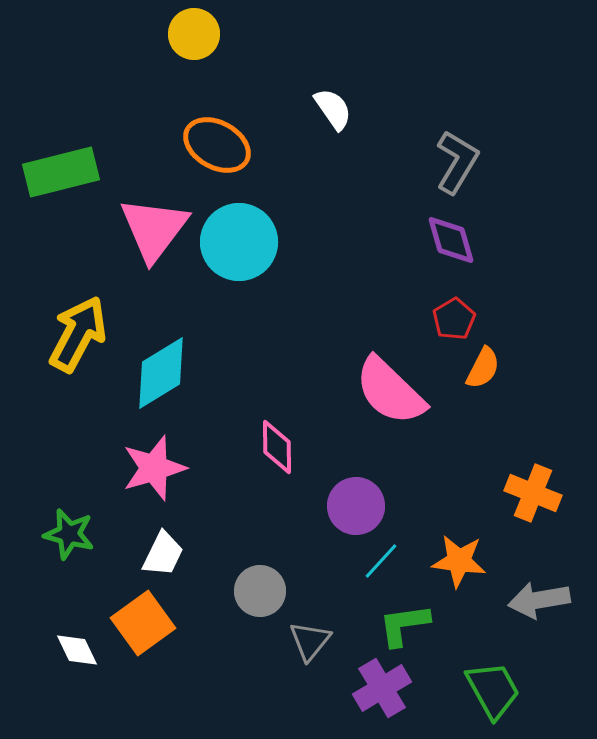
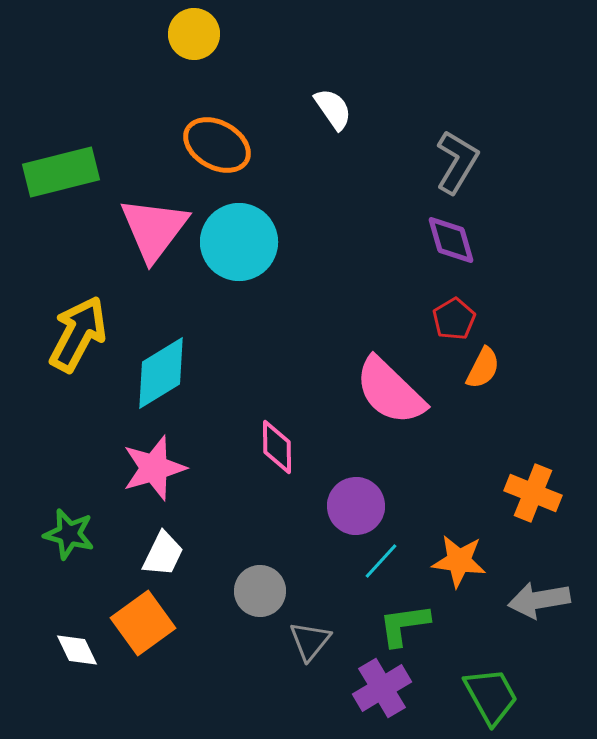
green trapezoid: moved 2 px left, 6 px down
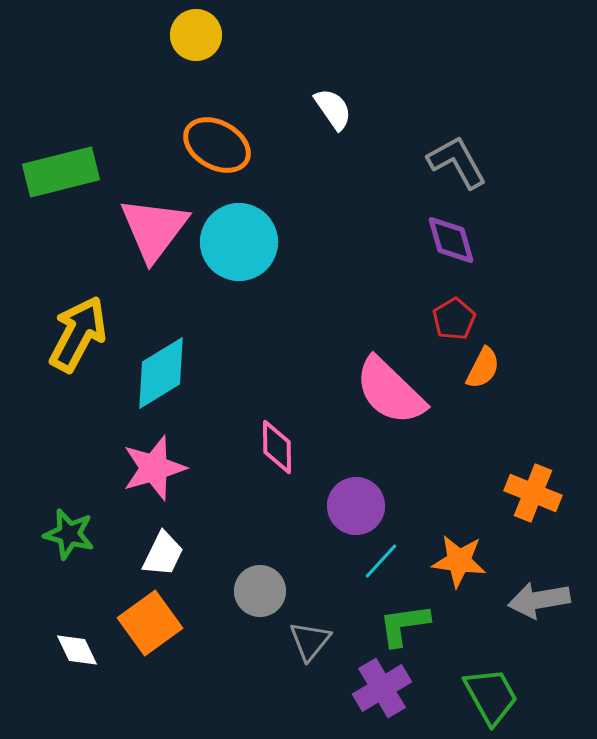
yellow circle: moved 2 px right, 1 px down
gray L-shape: rotated 60 degrees counterclockwise
orange square: moved 7 px right
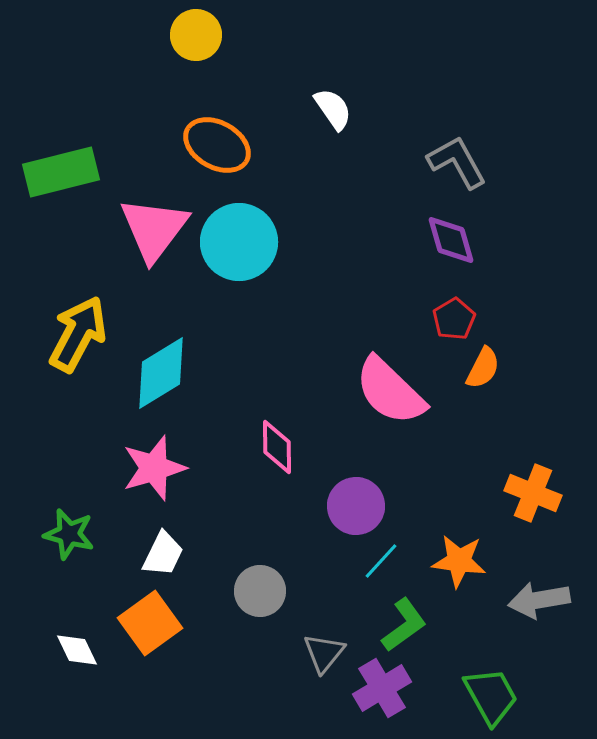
green L-shape: rotated 152 degrees clockwise
gray triangle: moved 14 px right, 12 px down
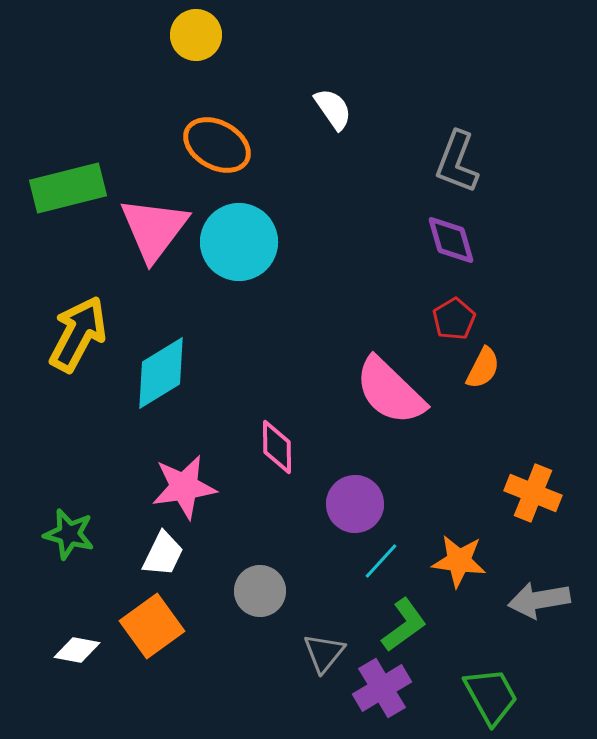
gray L-shape: rotated 130 degrees counterclockwise
green rectangle: moved 7 px right, 16 px down
pink star: moved 30 px right, 19 px down; rotated 8 degrees clockwise
purple circle: moved 1 px left, 2 px up
orange square: moved 2 px right, 3 px down
white diamond: rotated 54 degrees counterclockwise
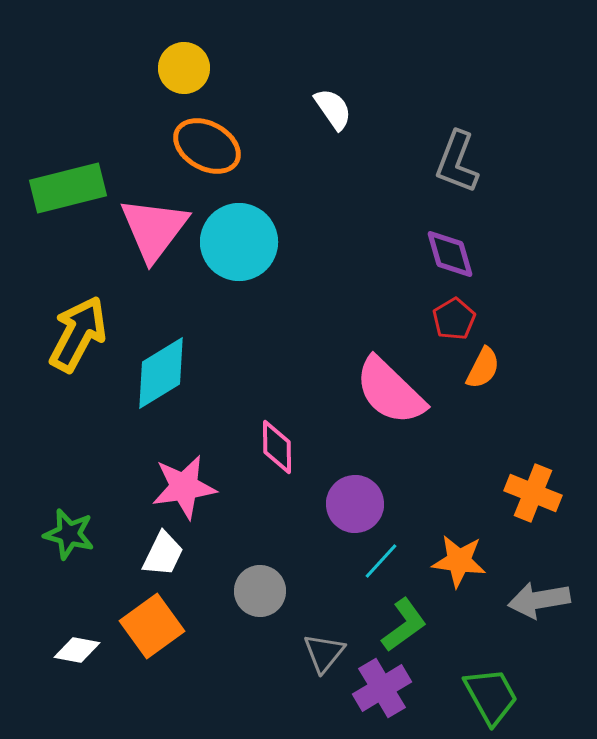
yellow circle: moved 12 px left, 33 px down
orange ellipse: moved 10 px left, 1 px down
purple diamond: moved 1 px left, 14 px down
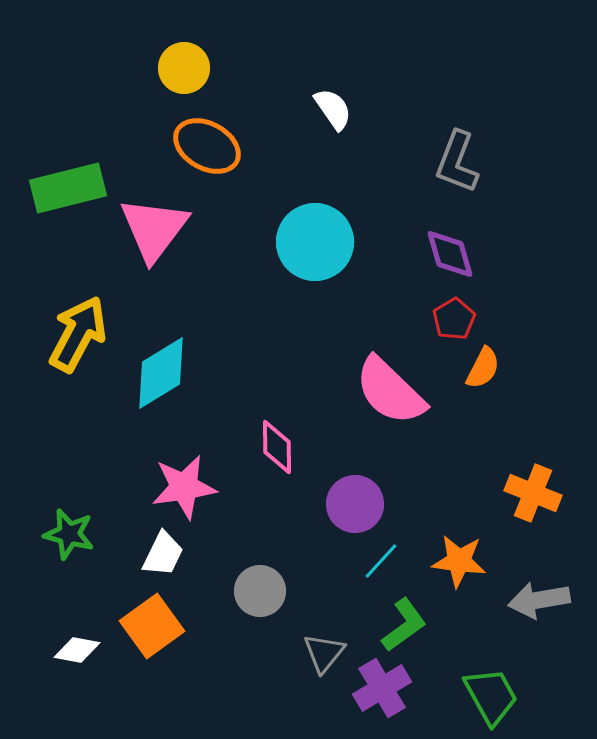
cyan circle: moved 76 px right
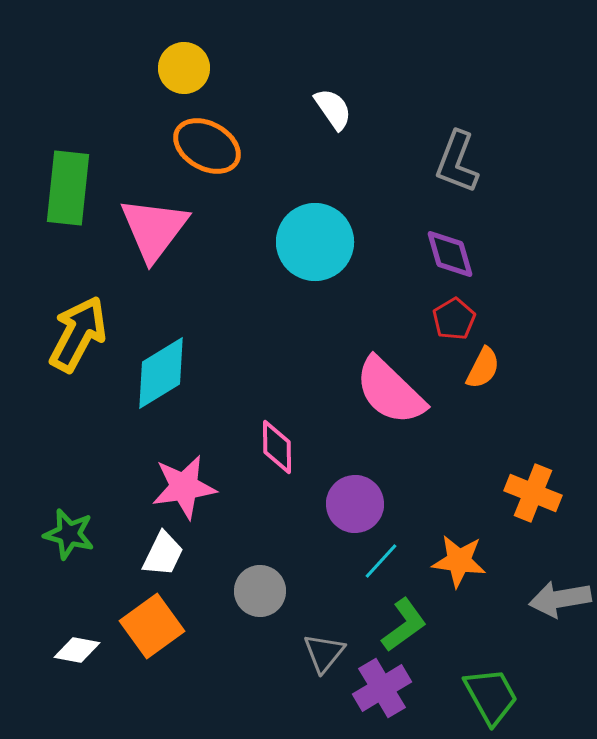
green rectangle: rotated 70 degrees counterclockwise
gray arrow: moved 21 px right, 1 px up
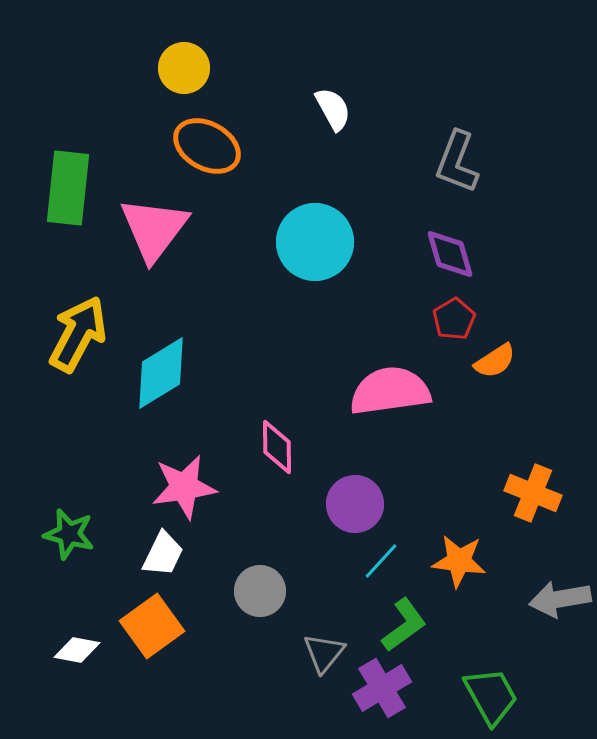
white semicircle: rotated 6 degrees clockwise
orange semicircle: moved 12 px right, 7 px up; rotated 30 degrees clockwise
pink semicircle: rotated 128 degrees clockwise
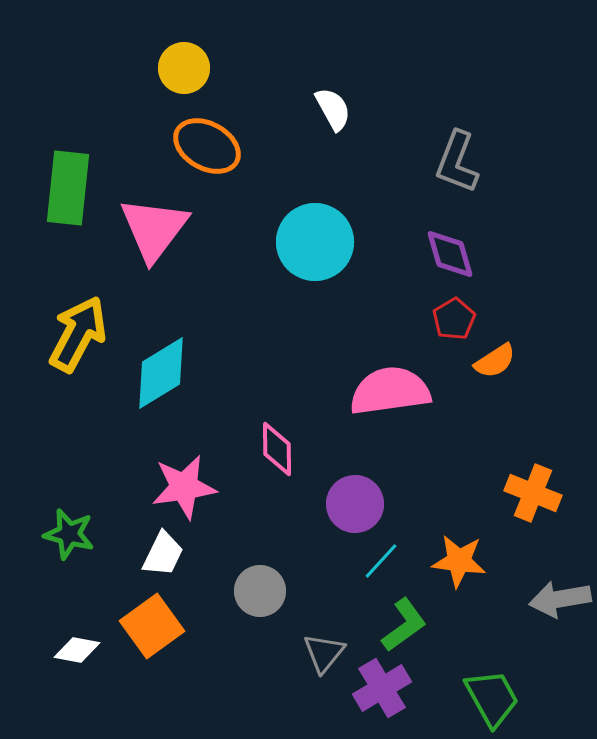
pink diamond: moved 2 px down
green trapezoid: moved 1 px right, 2 px down
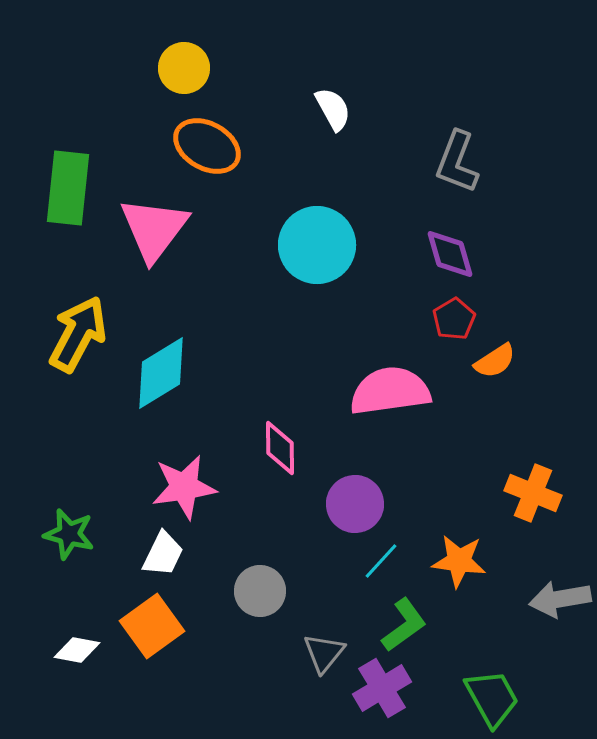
cyan circle: moved 2 px right, 3 px down
pink diamond: moved 3 px right, 1 px up
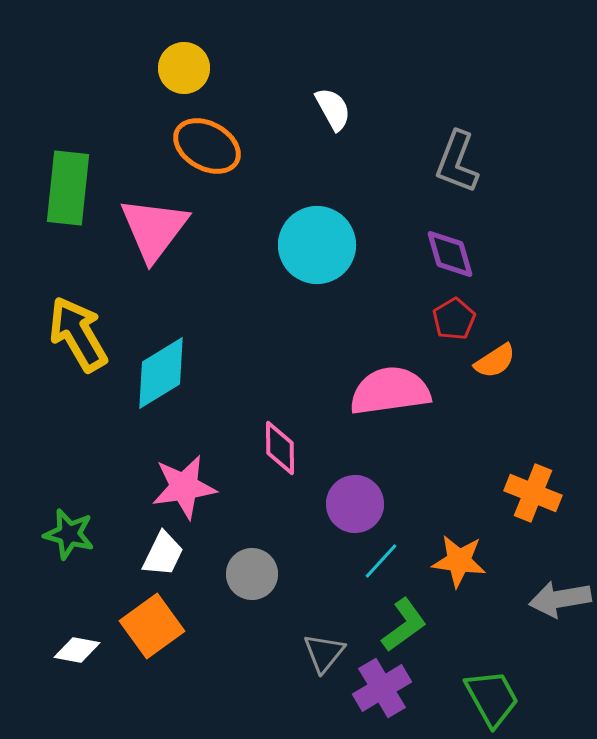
yellow arrow: rotated 58 degrees counterclockwise
gray circle: moved 8 px left, 17 px up
